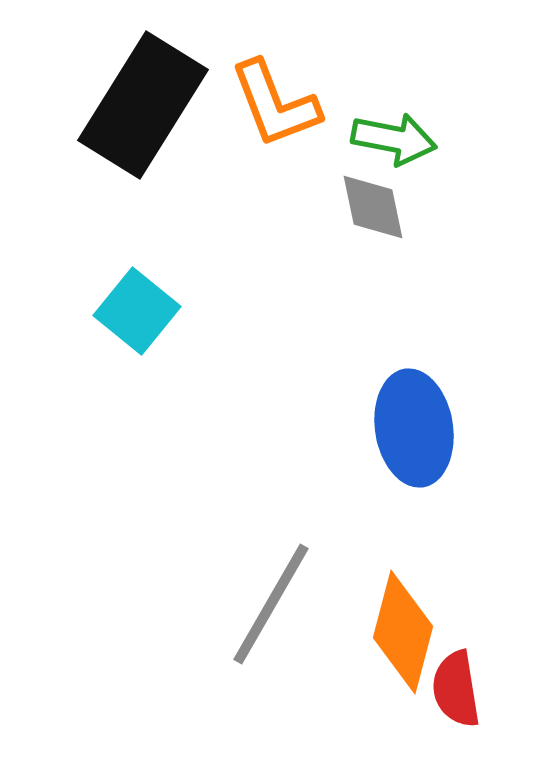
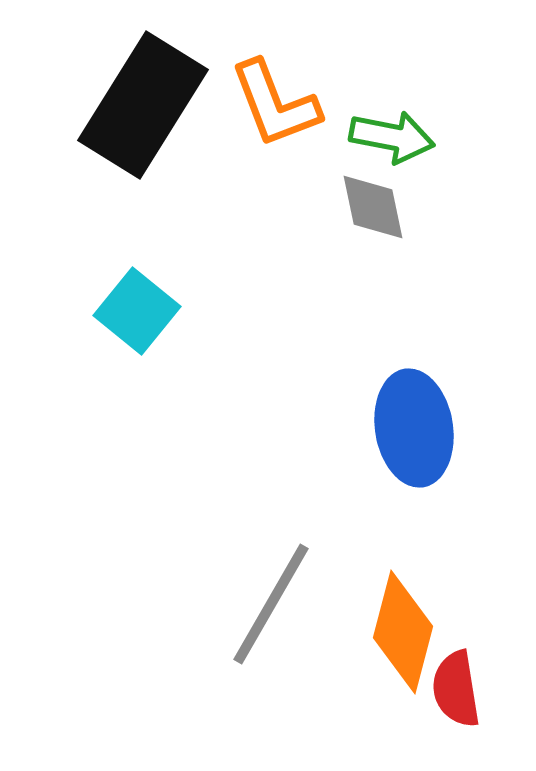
green arrow: moved 2 px left, 2 px up
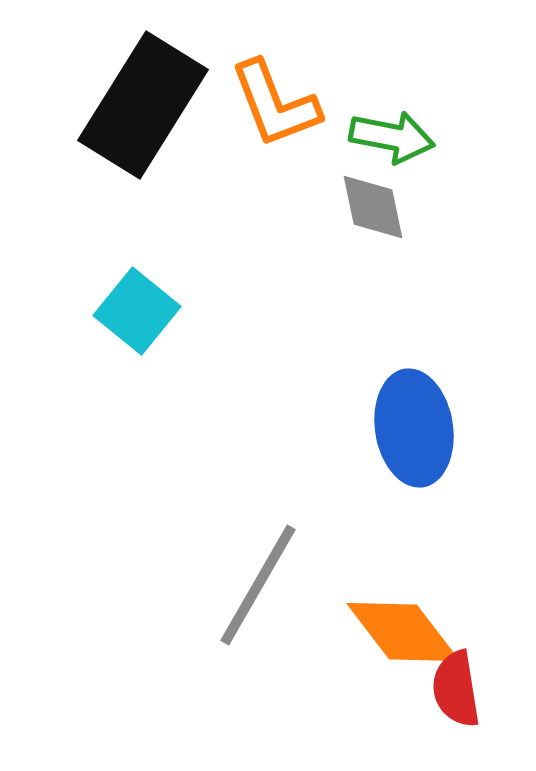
gray line: moved 13 px left, 19 px up
orange diamond: rotated 52 degrees counterclockwise
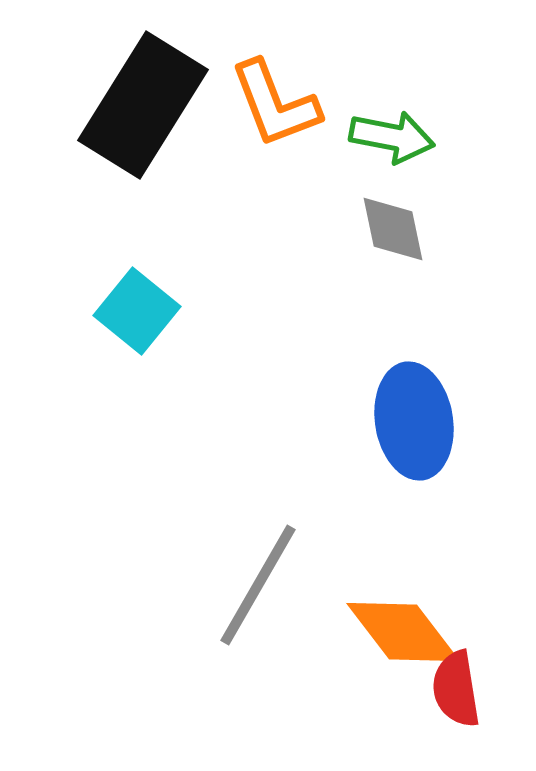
gray diamond: moved 20 px right, 22 px down
blue ellipse: moved 7 px up
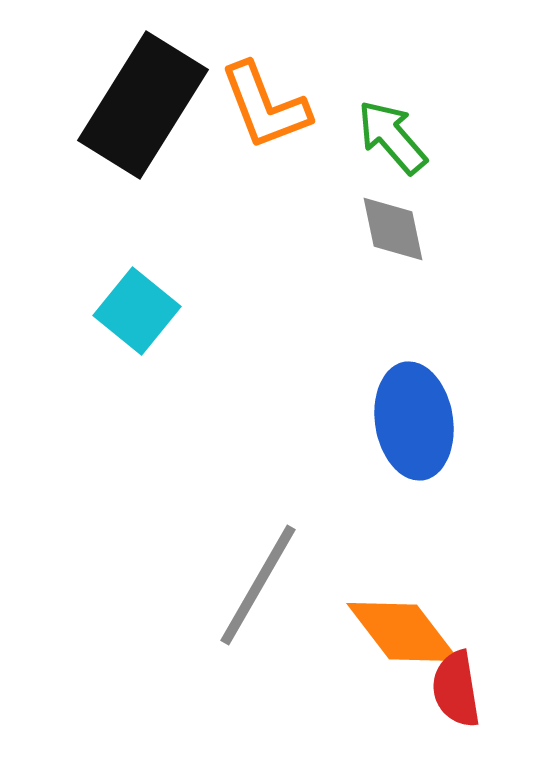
orange L-shape: moved 10 px left, 2 px down
green arrow: rotated 142 degrees counterclockwise
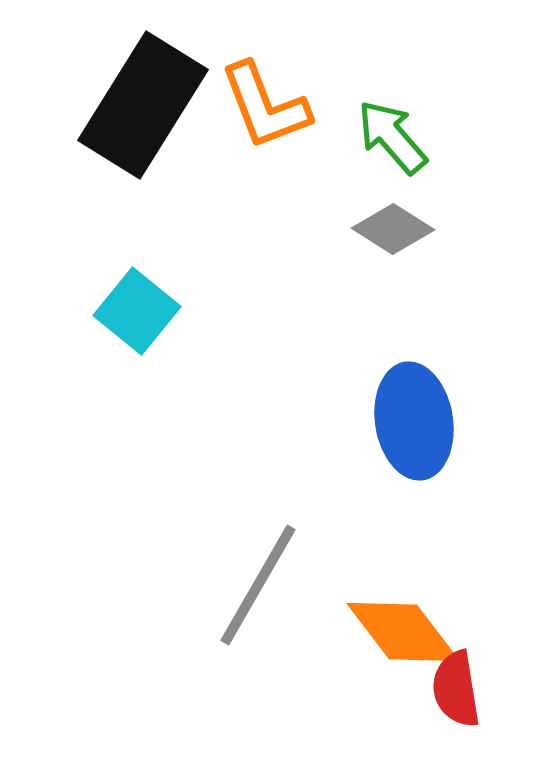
gray diamond: rotated 46 degrees counterclockwise
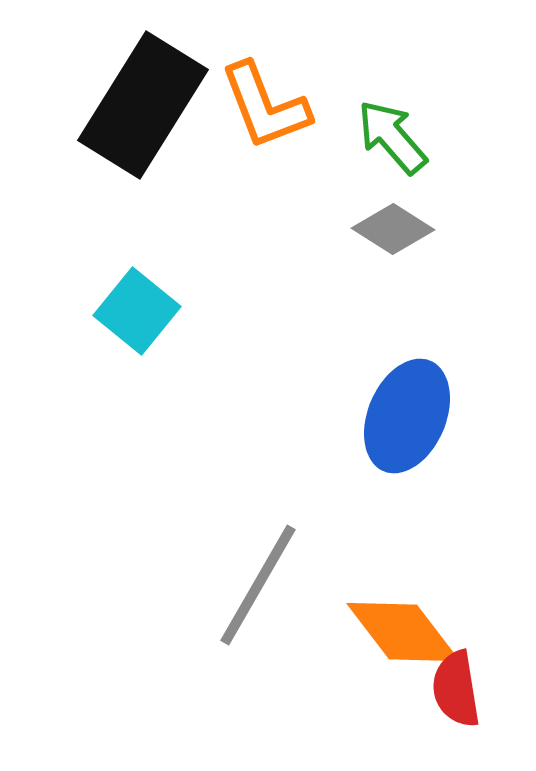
blue ellipse: moved 7 px left, 5 px up; rotated 32 degrees clockwise
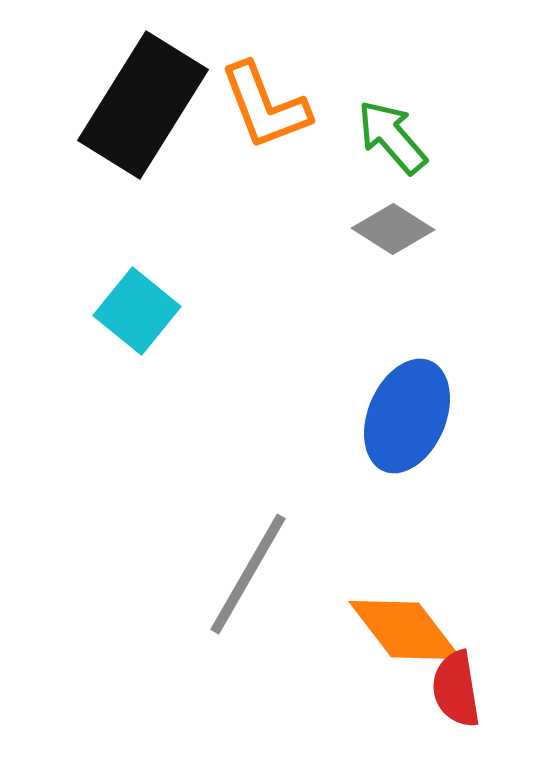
gray line: moved 10 px left, 11 px up
orange diamond: moved 2 px right, 2 px up
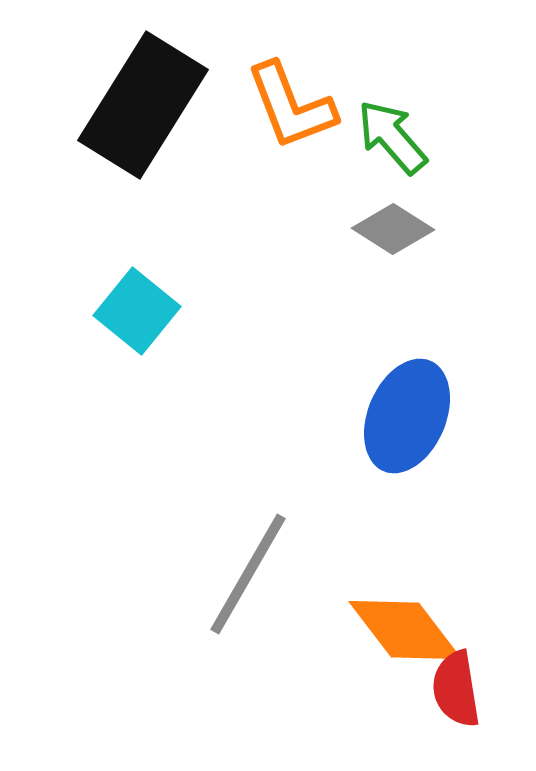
orange L-shape: moved 26 px right
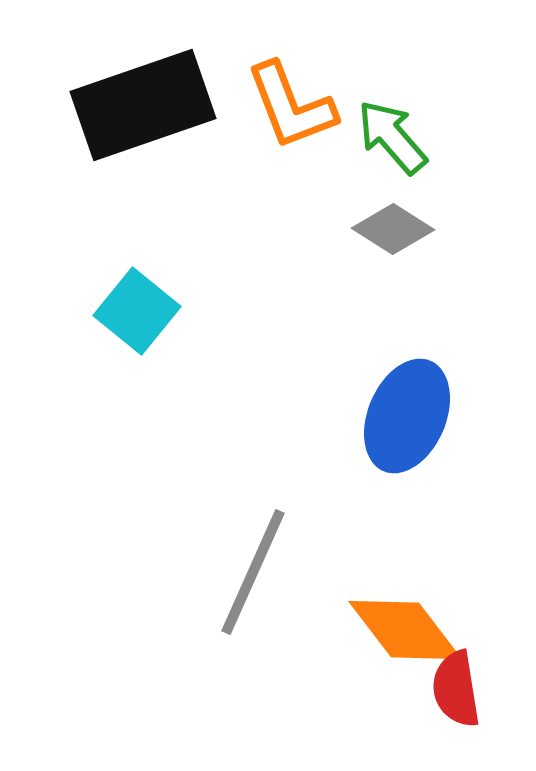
black rectangle: rotated 39 degrees clockwise
gray line: moved 5 px right, 2 px up; rotated 6 degrees counterclockwise
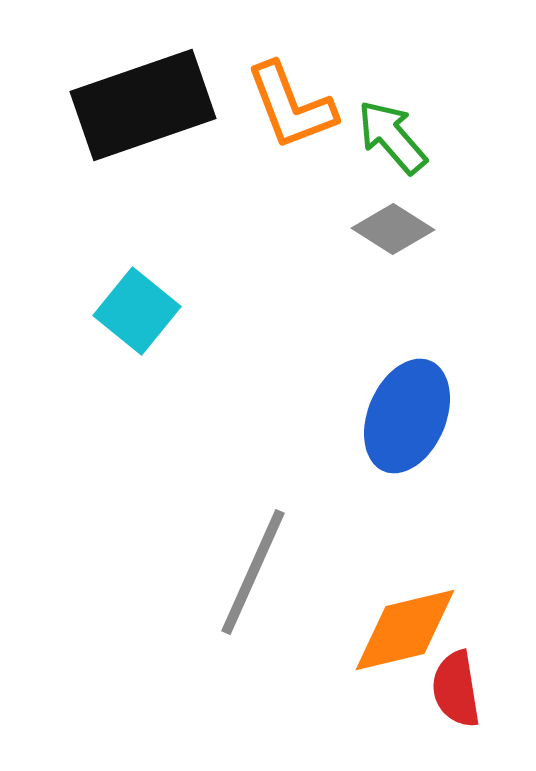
orange diamond: rotated 66 degrees counterclockwise
